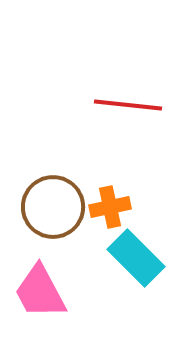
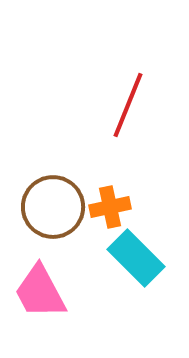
red line: rotated 74 degrees counterclockwise
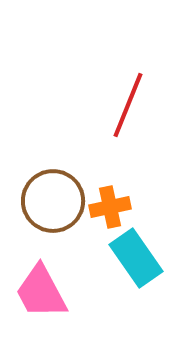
brown circle: moved 6 px up
cyan rectangle: rotated 10 degrees clockwise
pink trapezoid: moved 1 px right
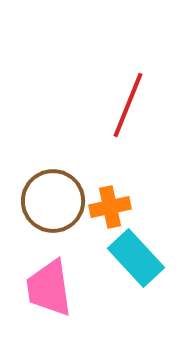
cyan rectangle: rotated 8 degrees counterclockwise
pink trapezoid: moved 8 px right, 4 px up; rotated 20 degrees clockwise
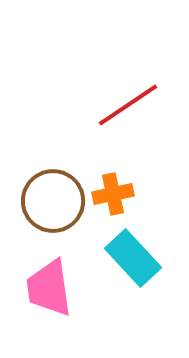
red line: rotated 34 degrees clockwise
orange cross: moved 3 px right, 13 px up
cyan rectangle: moved 3 px left
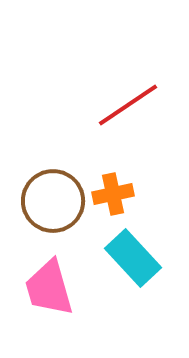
pink trapezoid: rotated 8 degrees counterclockwise
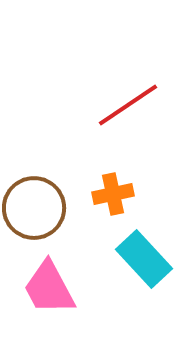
brown circle: moved 19 px left, 7 px down
cyan rectangle: moved 11 px right, 1 px down
pink trapezoid: rotated 12 degrees counterclockwise
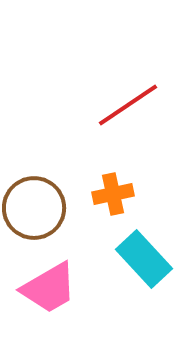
pink trapezoid: rotated 92 degrees counterclockwise
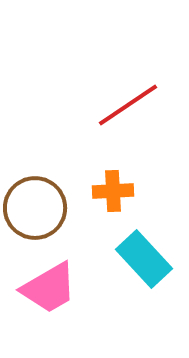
orange cross: moved 3 px up; rotated 9 degrees clockwise
brown circle: moved 1 px right
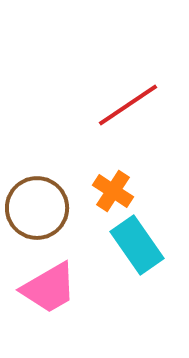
orange cross: rotated 36 degrees clockwise
brown circle: moved 2 px right
cyan rectangle: moved 7 px left, 14 px up; rotated 8 degrees clockwise
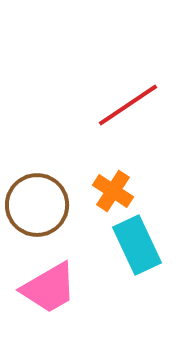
brown circle: moved 3 px up
cyan rectangle: rotated 10 degrees clockwise
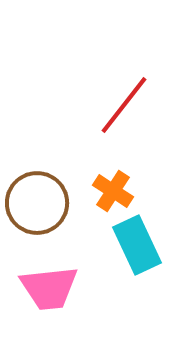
red line: moved 4 px left; rotated 18 degrees counterclockwise
brown circle: moved 2 px up
pink trapezoid: rotated 24 degrees clockwise
